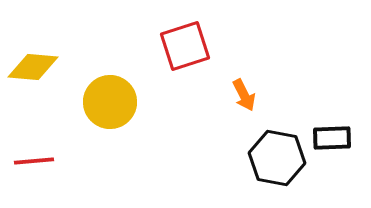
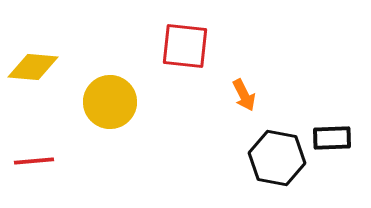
red square: rotated 24 degrees clockwise
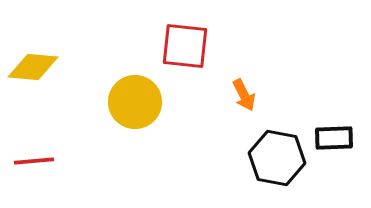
yellow circle: moved 25 px right
black rectangle: moved 2 px right
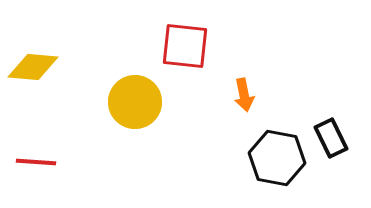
orange arrow: rotated 16 degrees clockwise
black rectangle: moved 3 px left; rotated 66 degrees clockwise
red line: moved 2 px right, 1 px down; rotated 9 degrees clockwise
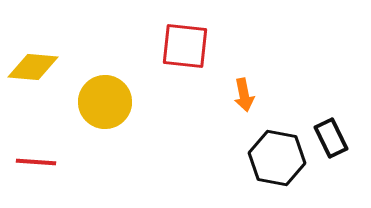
yellow circle: moved 30 px left
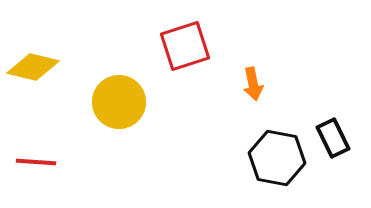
red square: rotated 24 degrees counterclockwise
yellow diamond: rotated 9 degrees clockwise
orange arrow: moved 9 px right, 11 px up
yellow circle: moved 14 px right
black rectangle: moved 2 px right
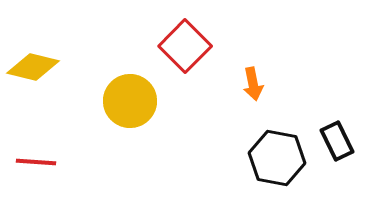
red square: rotated 27 degrees counterclockwise
yellow circle: moved 11 px right, 1 px up
black rectangle: moved 4 px right, 3 px down
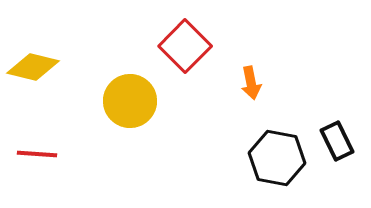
orange arrow: moved 2 px left, 1 px up
red line: moved 1 px right, 8 px up
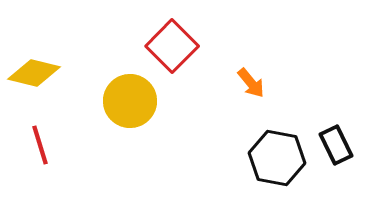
red square: moved 13 px left
yellow diamond: moved 1 px right, 6 px down
orange arrow: rotated 28 degrees counterclockwise
black rectangle: moved 1 px left, 4 px down
red line: moved 3 px right, 9 px up; rotated 69 degrees clockwise
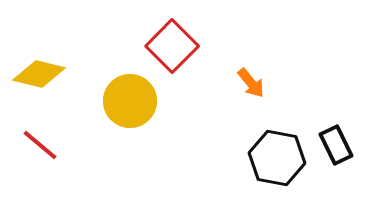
yellow diamond: moved 5 px right, 1 px down
red line: rotated 33 degrees counterclockwise
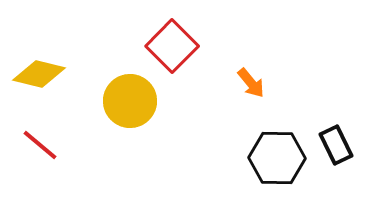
black hexagon: rotated 10 degrees counterclockwise
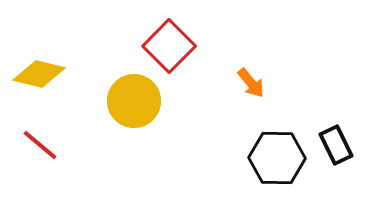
red square: moved 3 px left
yellow circle: moved 4 px right
